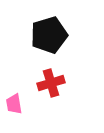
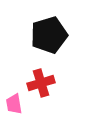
red cross: moved 10 px left
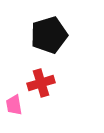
pink trapezoid: moved 1 px down
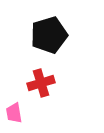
pink trapezoid: moved 8 px down
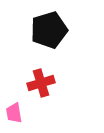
black pentagon: moved 5 px up
